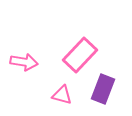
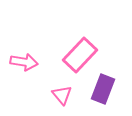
pink triangle: rotated 35 degrees clockwise
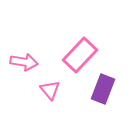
pink triangle: moved 12 px left, 5 px up
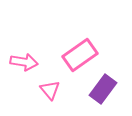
pink rectangle: rotated 12 degrees clockwise
purple rectangle: rotated 16 degrees clockwise
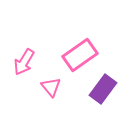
pink arrow: rotated 112 degrees clockwise
pink triangle: moved 1 px right, 3 px up
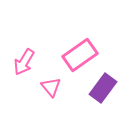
purple rectangle: moved 1 px up
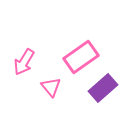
pink rectangle: moved 1 px right, 2 px down
purple rectangle: rotated 12 degrees clockwise
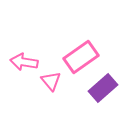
pink arrow: rotated 68 degrees clockwise
pink triangle: moved 6 px up
